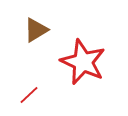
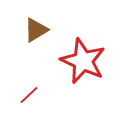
red star: moved 1 px up
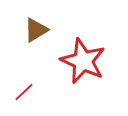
red line: moved 5 px left, 3 px up
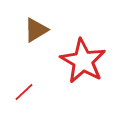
red star: rotated 6 degrees clockwise
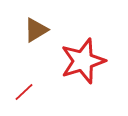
red star: rotated 24 degrees clockwise
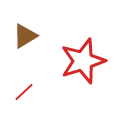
brown triangle: moved 11 px left, 6 px down
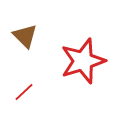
brown triangle: rotated 44 degrees counterclockwise
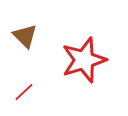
red star: moved 1 px right, 1 px up
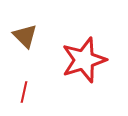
red line: rotated 35 degrees counterclockwise
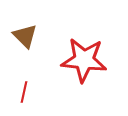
red star: rotated 24 degrees clockwise
